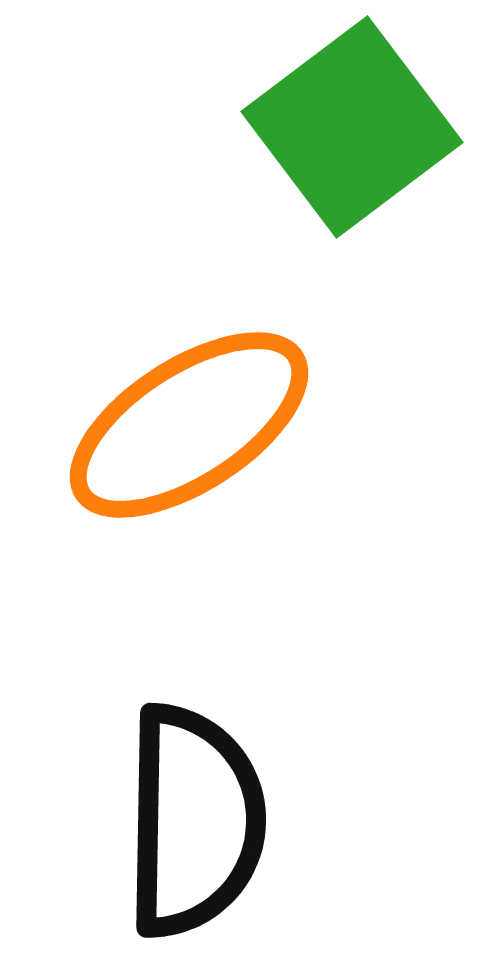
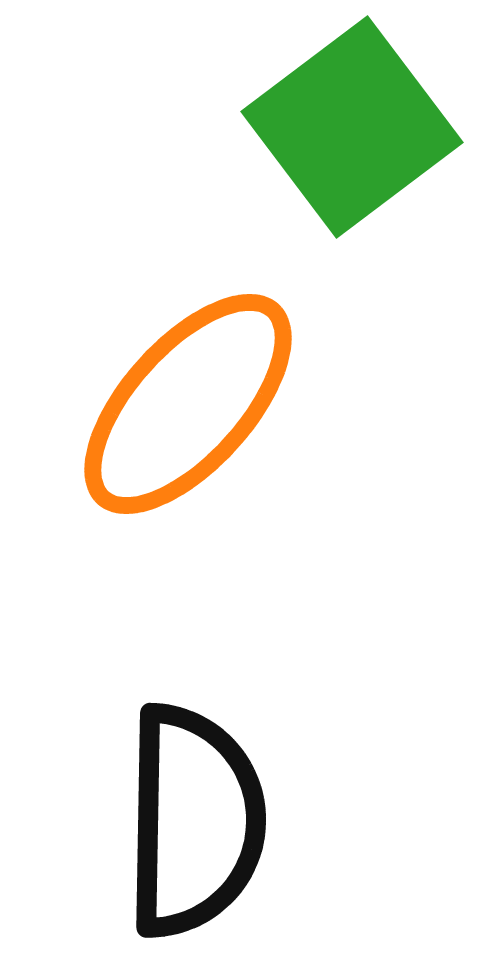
orange ellipse: moved 1 px left, 21 px up; rotated 15 degrees counterclockwise
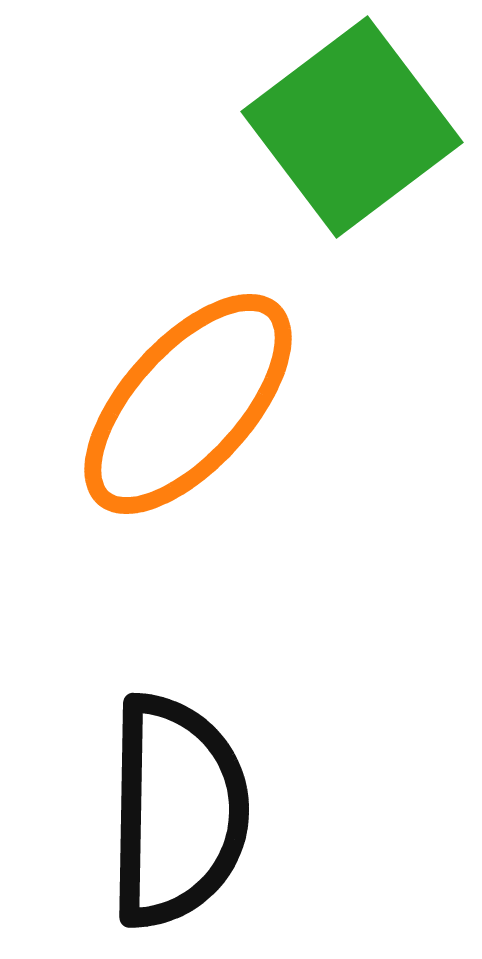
black semicircle: moved 17 px left, 10 px up
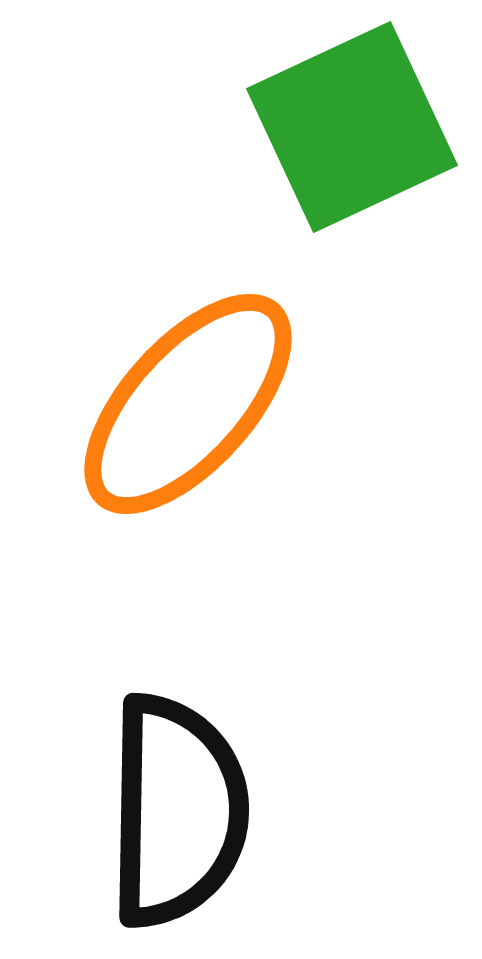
green square: rotated 12 degrees clockwise
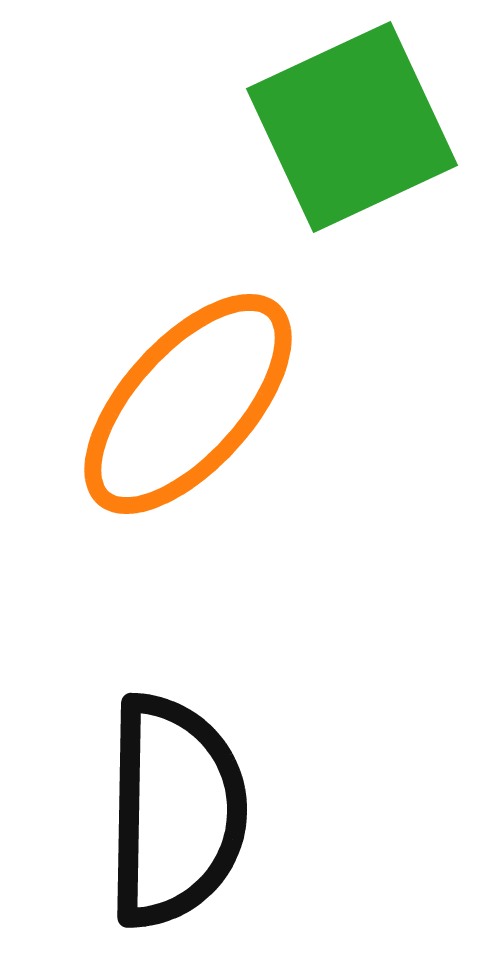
black semicircle: moved 2 px left
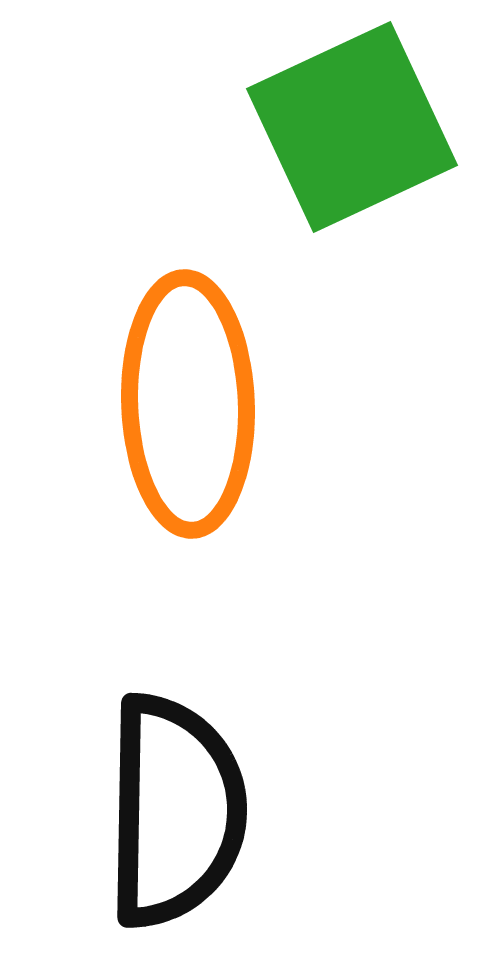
orange ellipse: rotated 44 degrees counterclockwise
